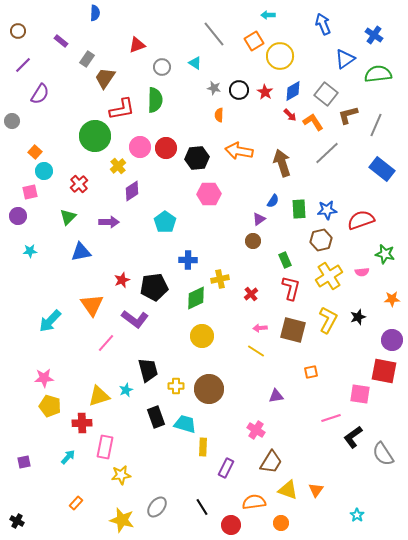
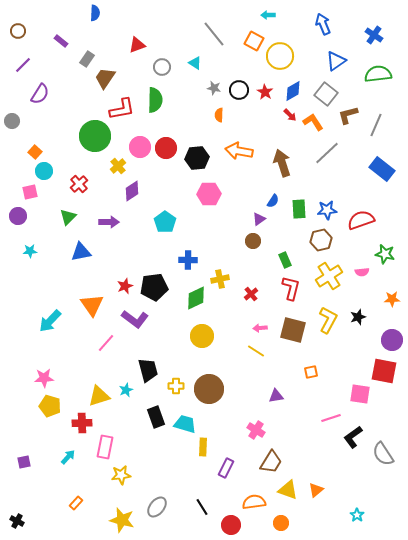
orange square at (254, 41): rotated 30 degrees counterclockwise
blue triangle at (345, 59): moved 9 px left, 2 px down
red star at (122, 280): moved 3 px right, 6 px down
orange triangle at (316, 490): rotated 14 degrees clockwise
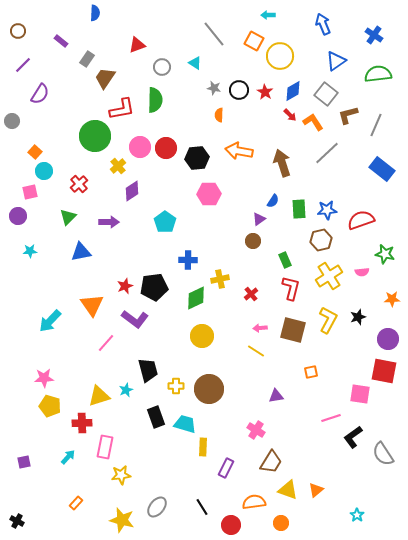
purple circle at (392, 340): moved 4 px left, 1 px up
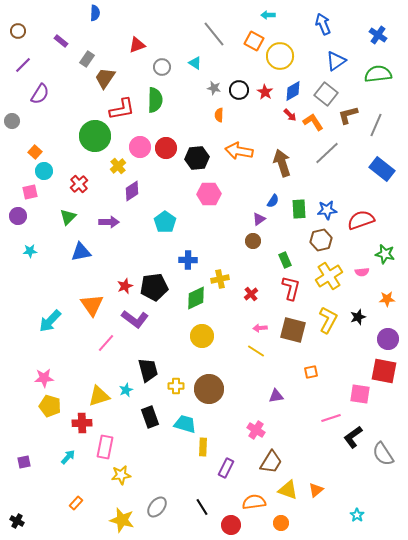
blue cross at (374, 35): moved 4 px right
orange star at (392, 299): moved 5 px left
black rectangle at (156, 417): moved 6 px left
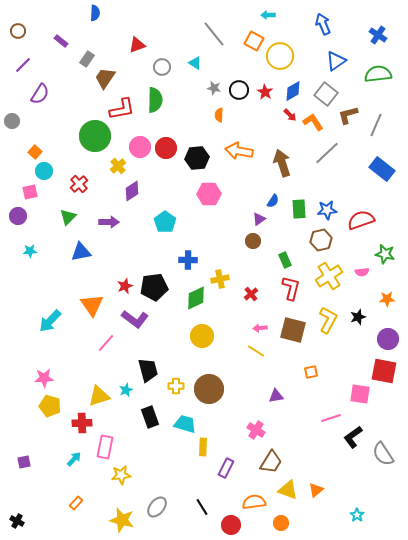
cyan arrow at (68, 457): moved 6 px right, 2 px down
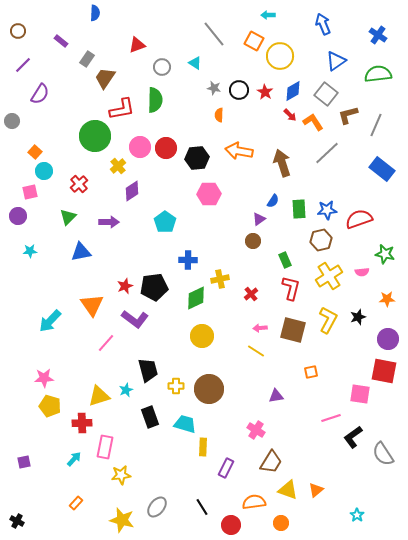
red semicircle at (361, 220): moved 2 px left, 1 px up
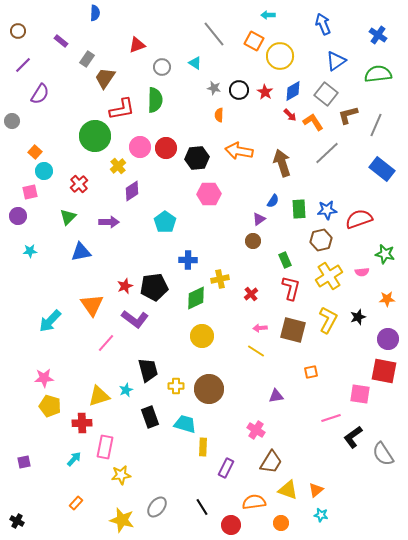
cyan star at (357, 515): moved 36 px left; rotated 24 degrees counterclockwise
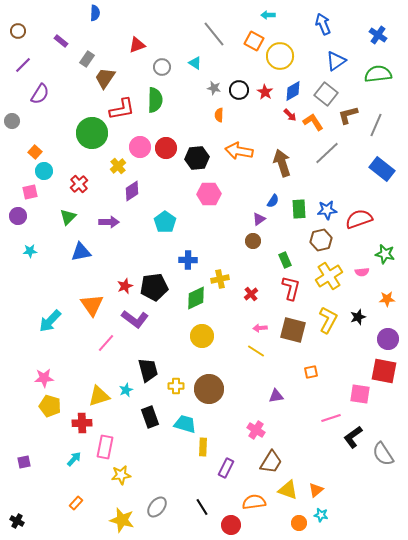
green circle at (95, 136): moved 3 px left, 3 px up
orange circle at (281, 523): moved 18 px right
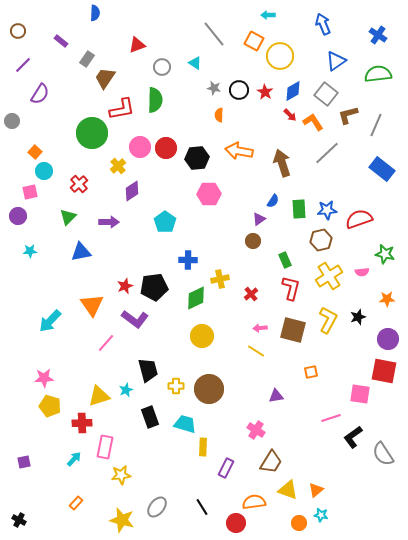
black cross at (17, 521): moved 2 px right, 1 px up
red circle at (231, 525): moved 5 px right, 2 px up
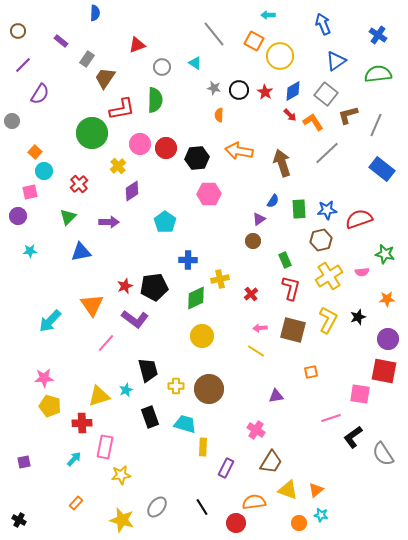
pink circle at (140, 147): moved 3 px up
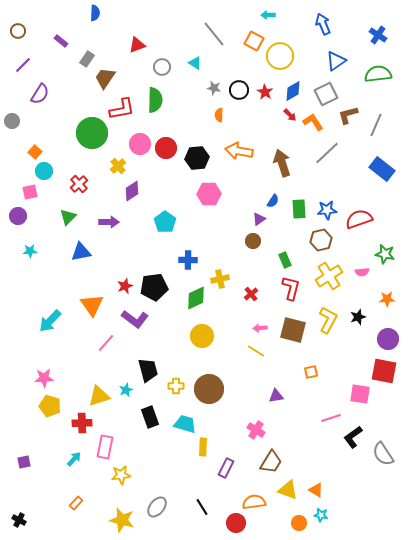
gray square at (326, 94): rotated 25 degrees clockwise
orange triangle at (316, 490): rotated 49 degrees counterclockwise
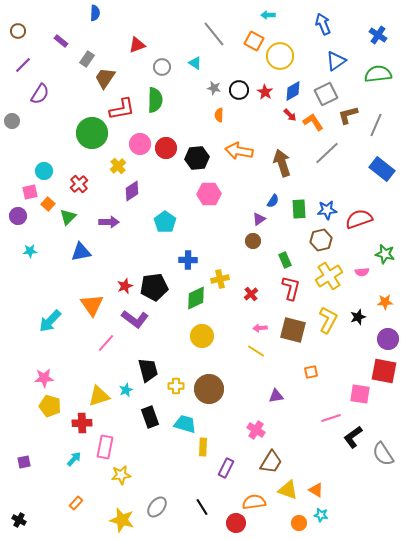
orange square at (35, 152): moved 13 px right, 52 px down
orange star at (387, 299): moved 2 px left, 3 px down
